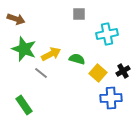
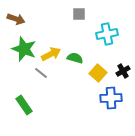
green semicircle: moved 2 px left, 1 px up
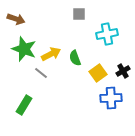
green semicircle: rotated 126 degrees counterclockwise
yellow square: rotated 12 degrees clockwise
green rectangle: rotated 66 degrees clockwise
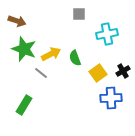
brown arrow: moved 1 px right, 2 px down
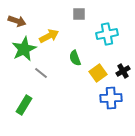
green star: rotated 25 degrees clockwise
yellow arrow: moved 2 px left, 18 px up
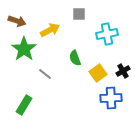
yellow arrow: moved 1 px right, 6 px up
green star: rotated 10 degrees counterclockwise
gray line: moved 4 px right, 1 px down
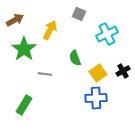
gray square: rotated 24 degrees clockwise
brown arrow: moved 2 px left, 1 px up; rotated 48 degrees counterclockwise
yellow arrow: rotated 36 degrees counterclockwise
cyan cross: rotated 15 degrees counterclockwise
gray line: rotated 32 degrees counterclockwise
blue cross: moved 15 px left
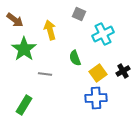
brown arrow: rotated 66 degrees clockwise
yellow arrow: rotated 42 degrees counterclockwise
cyan cross: moved 4 px left
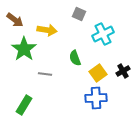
yellow arrow: moved 3 px left; rotated 114 degrees clockwise
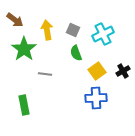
gray square: moved 6 px left, 16 px down
yellow arrow: rotated 108 degrees counterclockwise
green semicircle: moved 1 px right, 5 px up
yellow square: moved 1 px left, 2 px up
green rectangle: rotated 42 degrees counterclockwise
